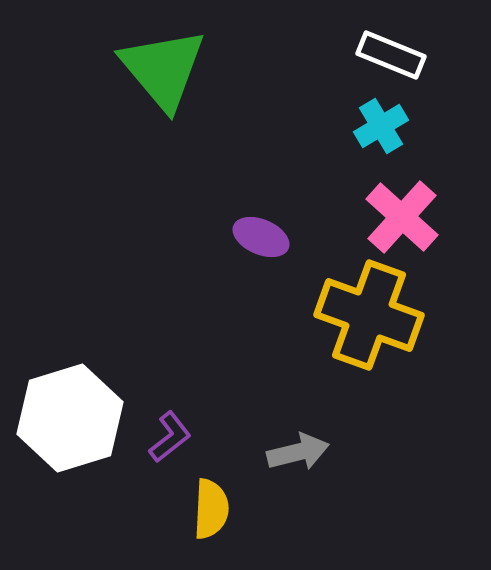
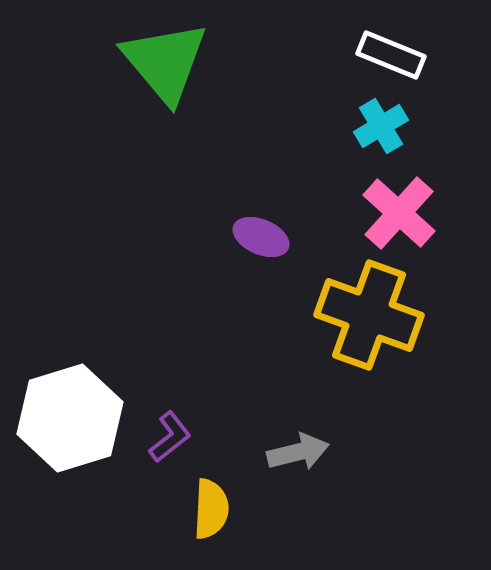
green triangle: moved 2 px right, 7 px up
pink cross: moved 3 px left, 4 px up
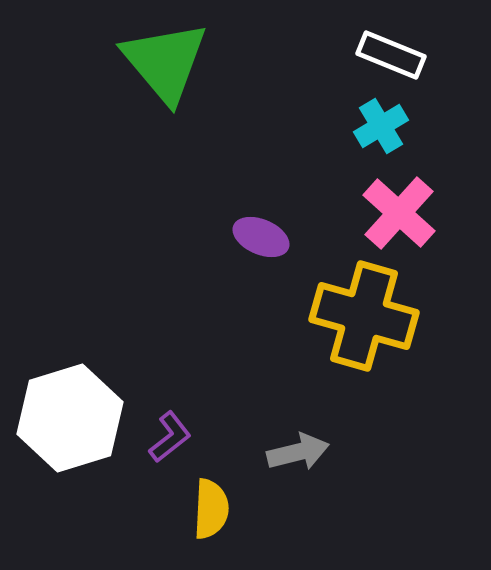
yellow cross: moved 5 px left, 1 px down; rotated 4 degrees counterclockwise
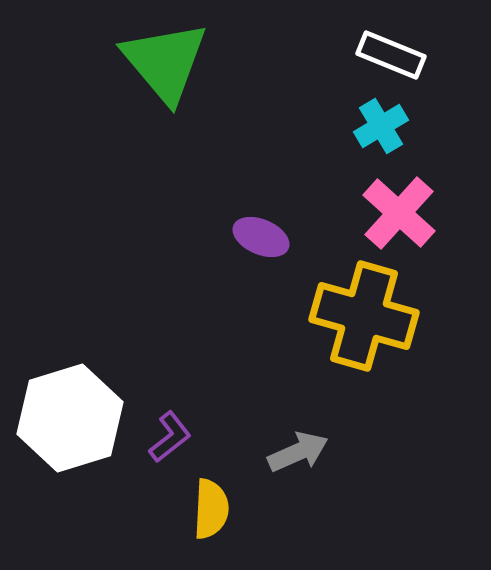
gray arrow: rotated 10 degrees counterclockwise
